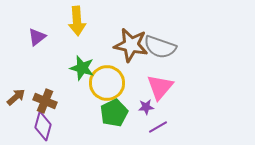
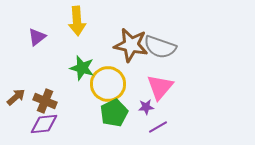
yellow circle: moved 1 px right, 1 px down
purple diamond: moved 1 px right, 2 px up; rotated 68 degrees clockwise
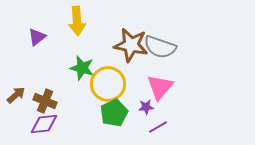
brown arrow: moved 2 px up
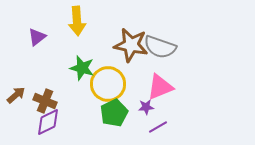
pink triangle: rotated 28 degrees clockwise
purple diamond: moved 4 px right, 2 px up; rotated 20 degrees counterclockwise
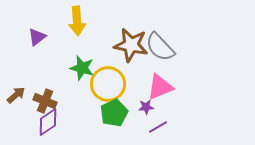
gray semicircle: rotated 28 degrees clockwise
purple diamond: rotated 8 degrees counterclockwise
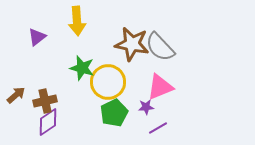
brown star: moved 1 px right, 1 px up
yellow circle: moved 2 px up
brown cross: rotated 35 degrees counterclockwise
purple line: moved 1 px down
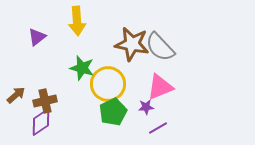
yellow circle: moved 2 px down
green pentagon: moved 1 px left, 1 px up
purple diamond: moved 7 px left
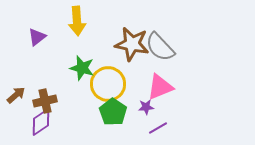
green pentagon: rotated 12 degrees counterclockwise
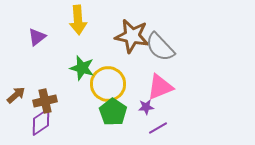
yellow arrow: moved 1 px right, 1 px up
brown star: moved 8 px up
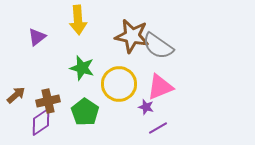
gray semicircle: moved 2 px left, 1 px up; rotated 12 degrees counterclockwise
yellow circle: moved 11 px right
brown cross: moved 3 px right
purple star: rotated 21 degrees clockwise
green pentagon: moved 28 px left
